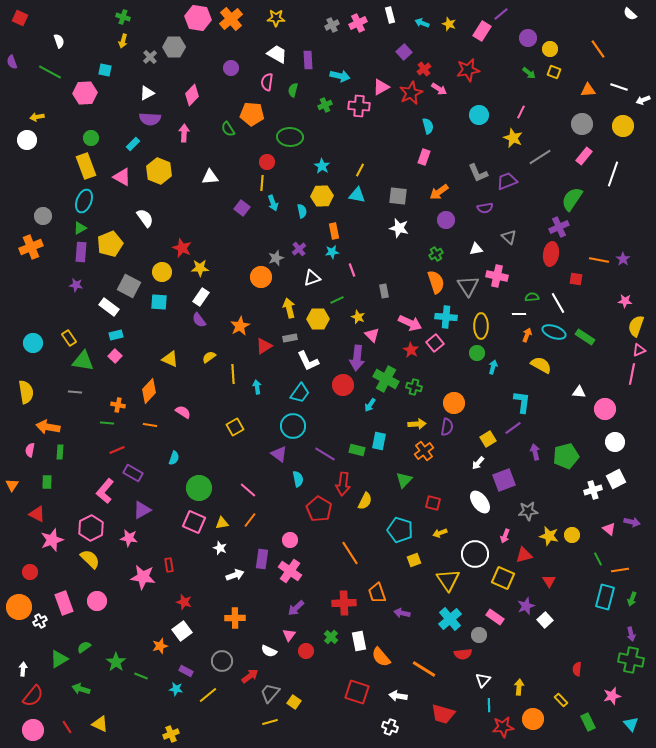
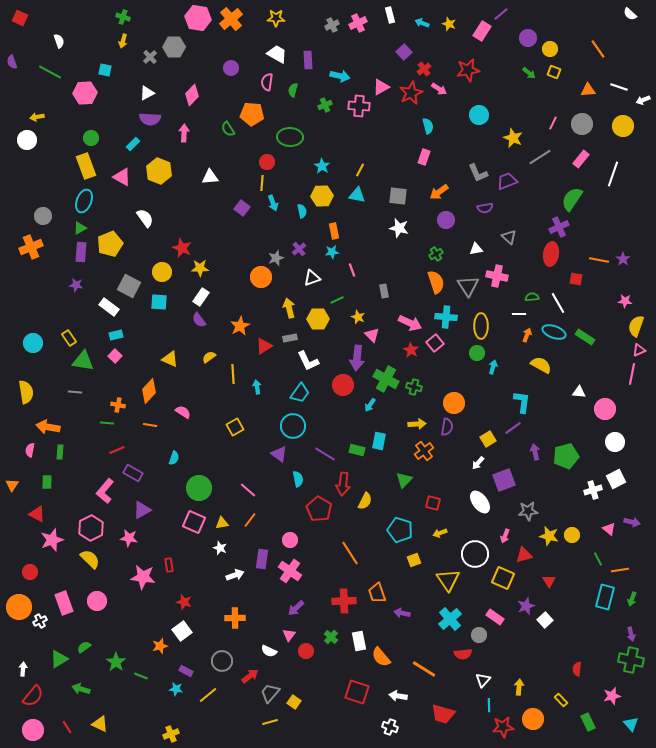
pink line at (521, 112): moved 32 px right, 11 px down
pink rectangle at (584, 156): moved 3 px left, 3 px down
red cross at (344, 603): moved 2 px up
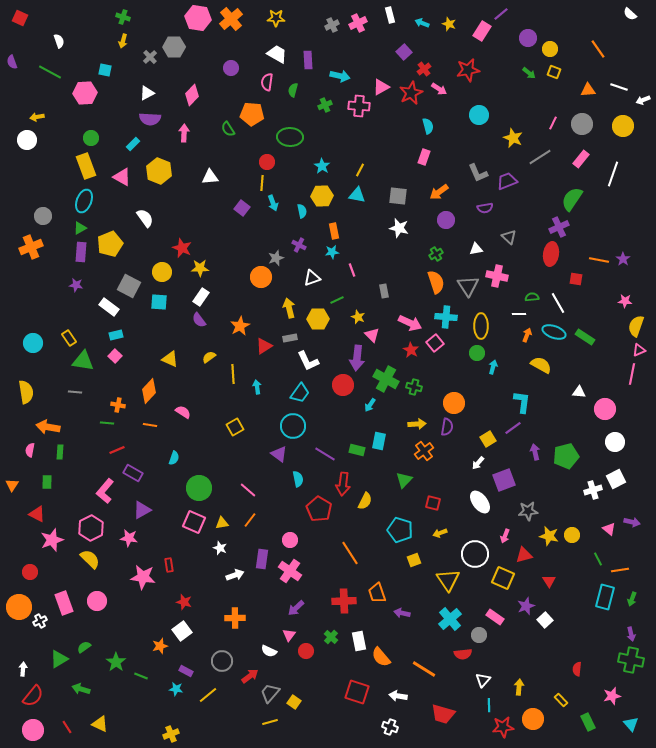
purple cross at (299, 249): moved 4 px up; rotated 24 degrees counterclockwise
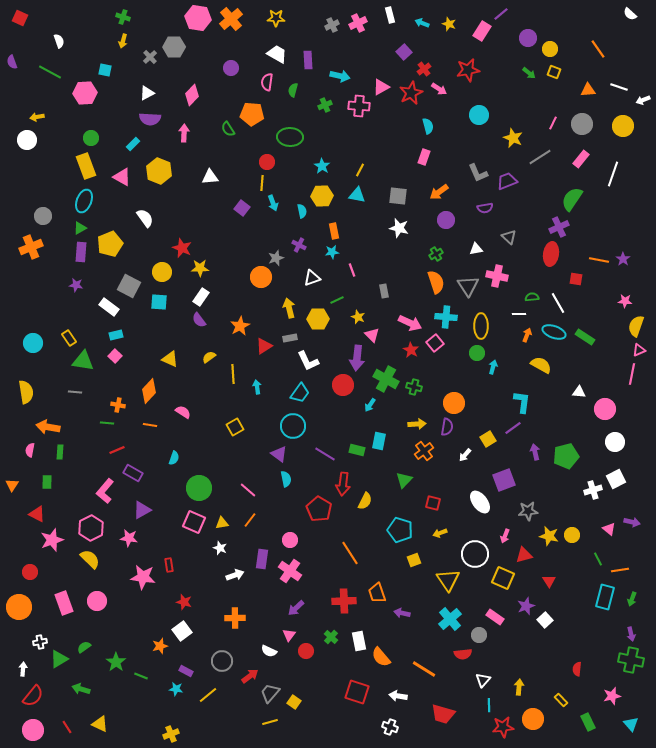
white arrow at (478, 463): moved 13 px left, 8 px up
cyan semicircle at (298, 479): moved 12 px left
white cross at (40, 621): moved 21 px down; rotated 16 degrees clockwise
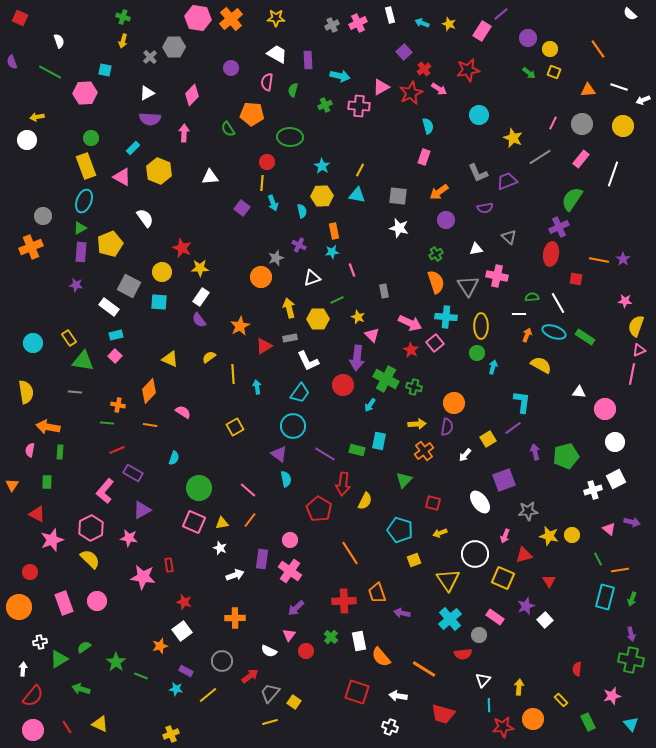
cyan rectangle at (133, 144): moved 4 px down
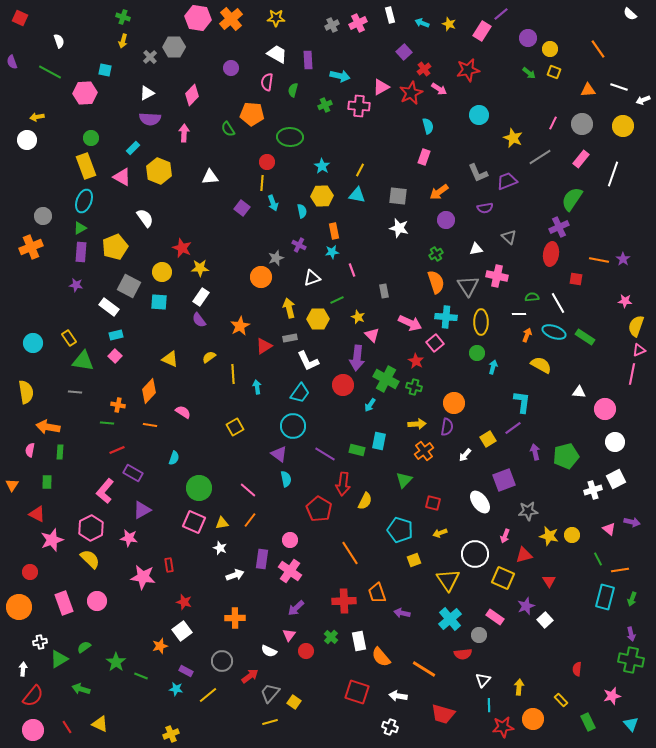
yellow pentagon at (110, 244): moved 5 px right, 3 px down
yellow ellipse at (481, 326): moved 4 px up
red star at (411, 350): moved 5 px right, 11 px down
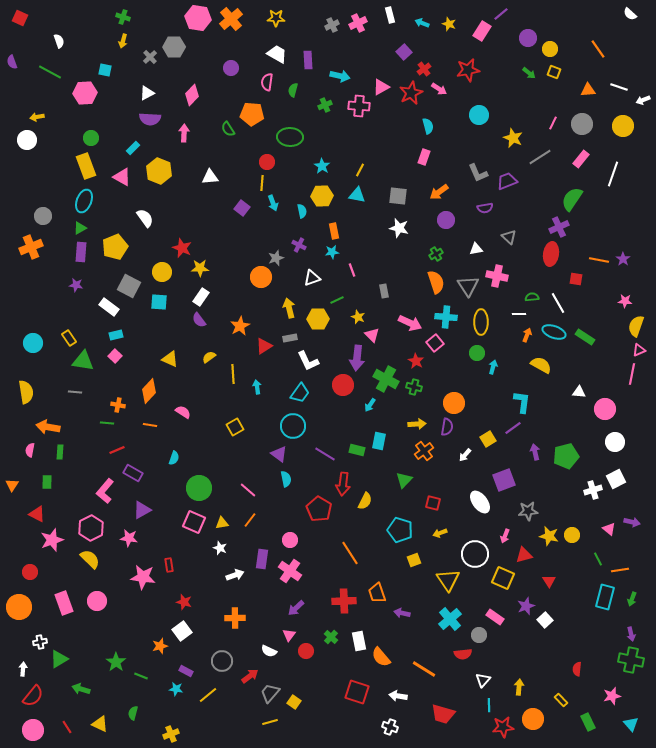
green semicircle at (84, 647): moved 49 px right, 66 px down; rotated 40 degrees counterclockwise
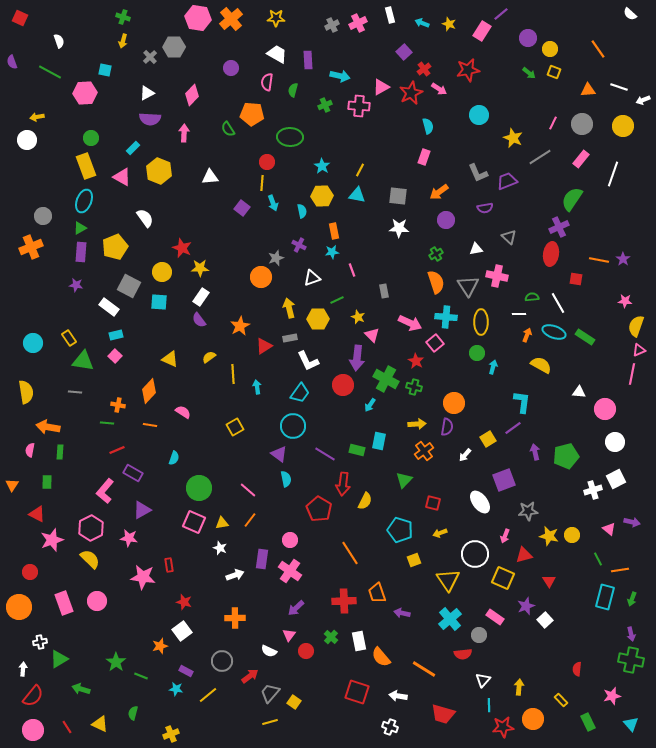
white star at (399, 228): rotated 12 degrees counterclockwise
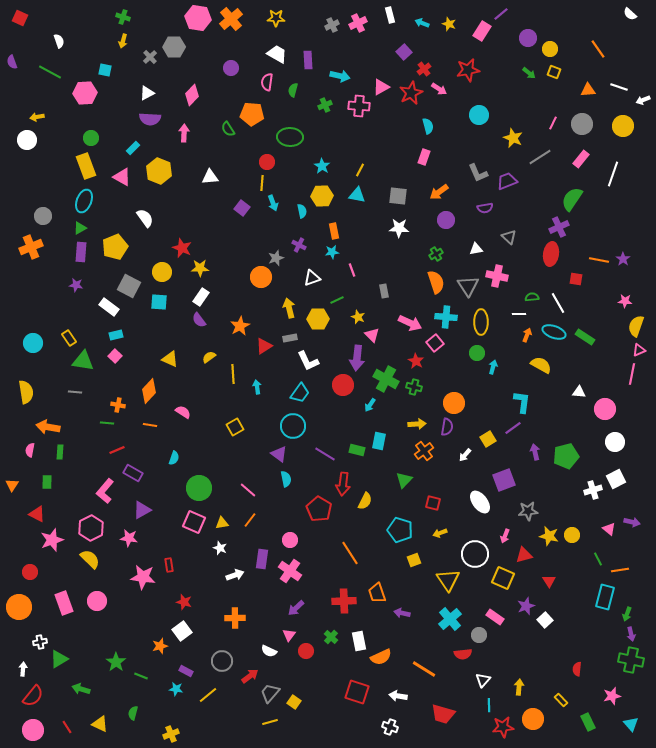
green arrow at (632, 599): moved 5 px left, 15 px down
orange semicircle at (381, 657): rotated 75 degrees counterclockwise
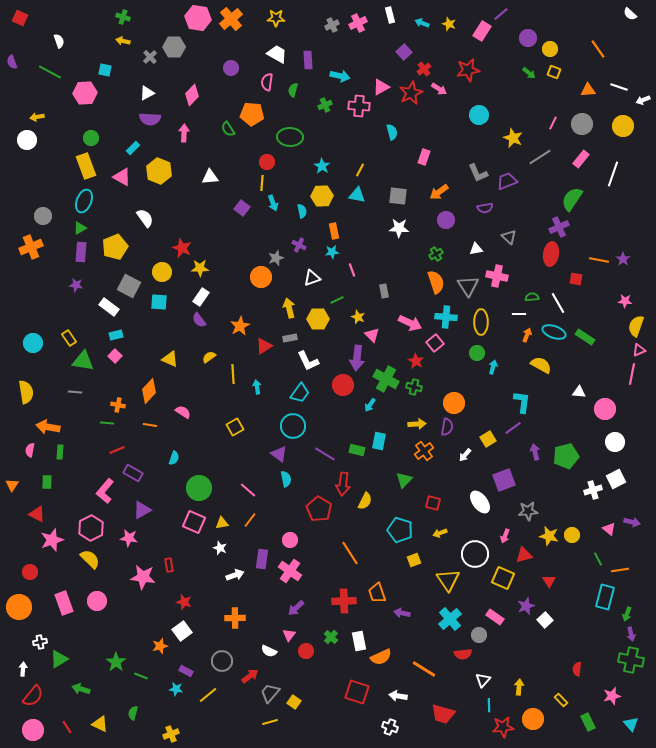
yellow arrow at (123, 41): rotated 88 degrees clockwise
cyan semicircle at (428, 126): moved 36 px left, 6 px down
